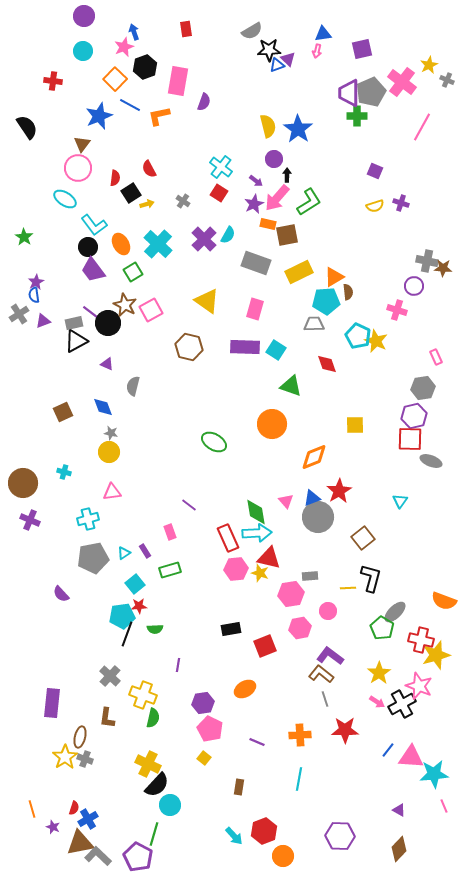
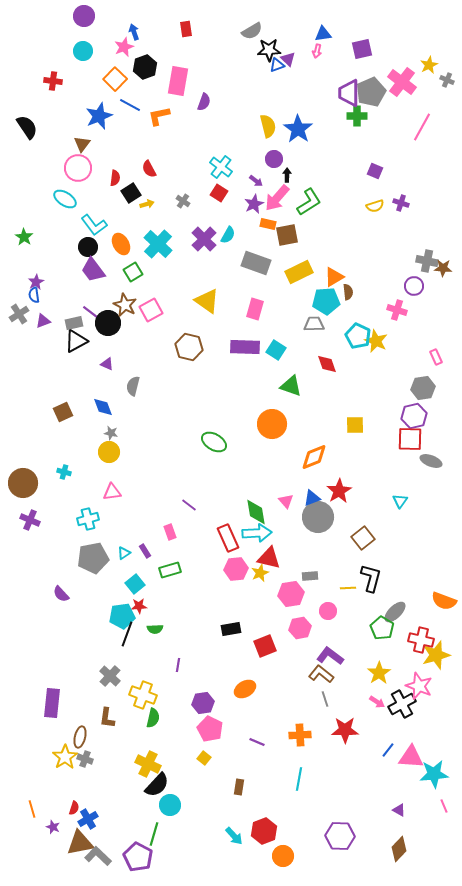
yellow star at (260, 573): rotated 30 degrees clockwise
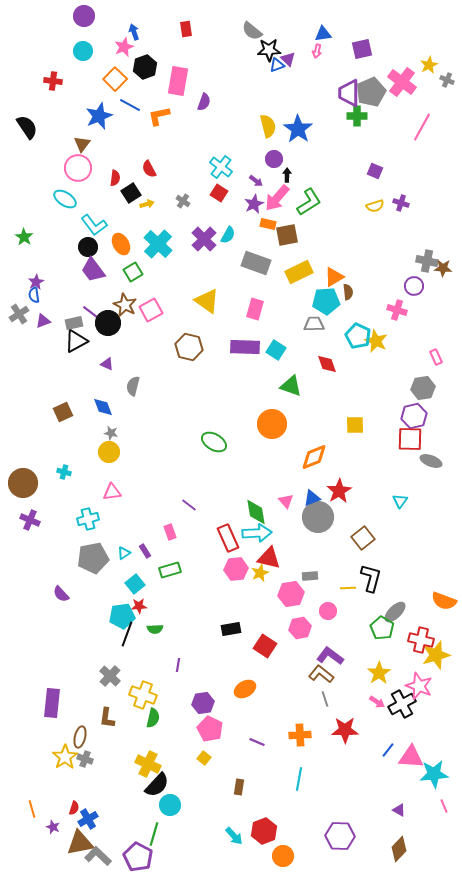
gray semicircle at (252, 31): rotated 70 degrees clockwise
red square at (265, 646): rotated 35 degrees counterclockwise
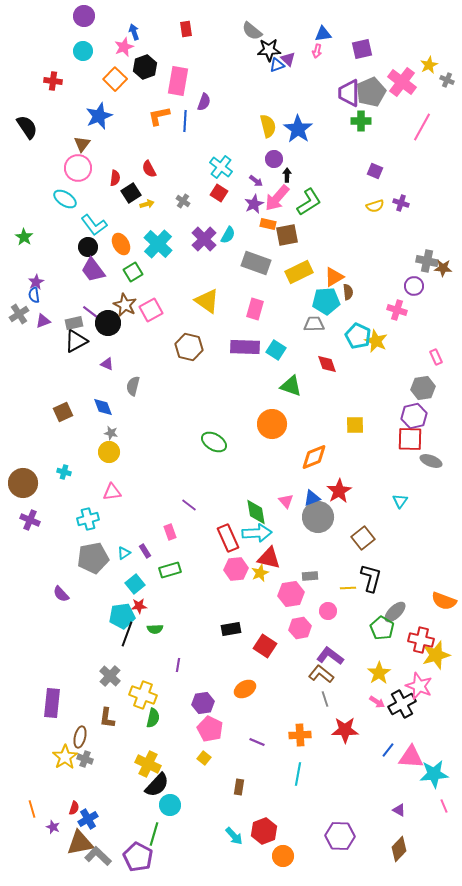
blue line at (130, 105): moved 55 px right, 16 px down; rotated 65 degrees clockwise
green cross at (357, 116): moved 4 px right, 5 px down
cyan line at (299, 779): moved 1 px left, 5 px up
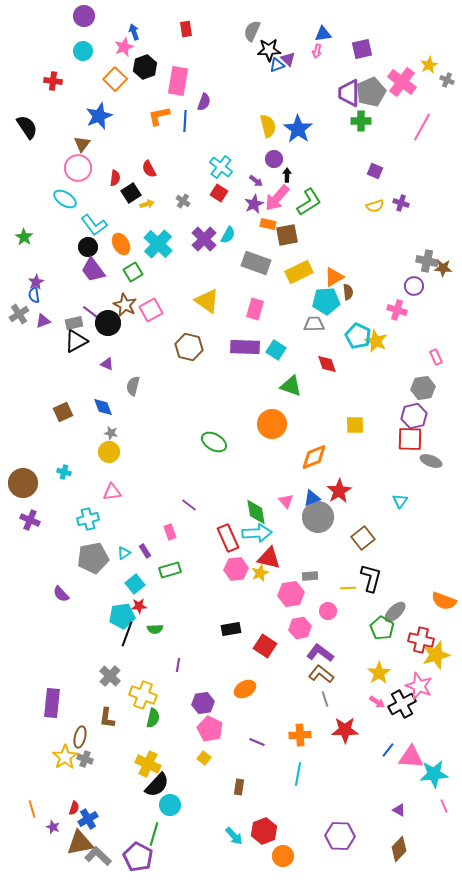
gray semicircle at (252, 31): rotated 75 degrees clockwise
purple L-shape at (330, 656): moved 10 px left, 3 px up
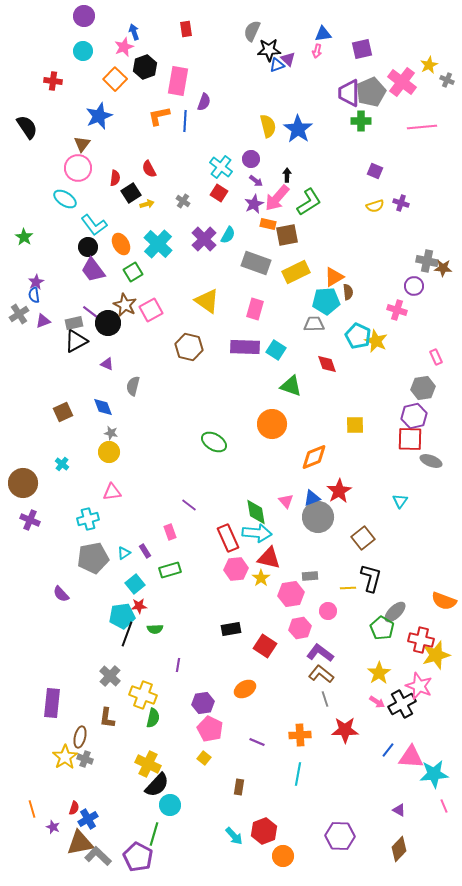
pink line at (422, 127): rotated 56 degrees clockwise
purple circle at (274, 159): moved 23 px left
yellow rectangle at (299, 272): moved 3 px left
cyan cross at (64, 472): moved 2 px left, 8 px up; rotated 24 degrees clockwise
cyan arrow at (257, 533): rotated 8 degrees clockwise
yellow star at (260, 573): moved 1 px right, 5 px down; rotated 12 degrees counterclockwise
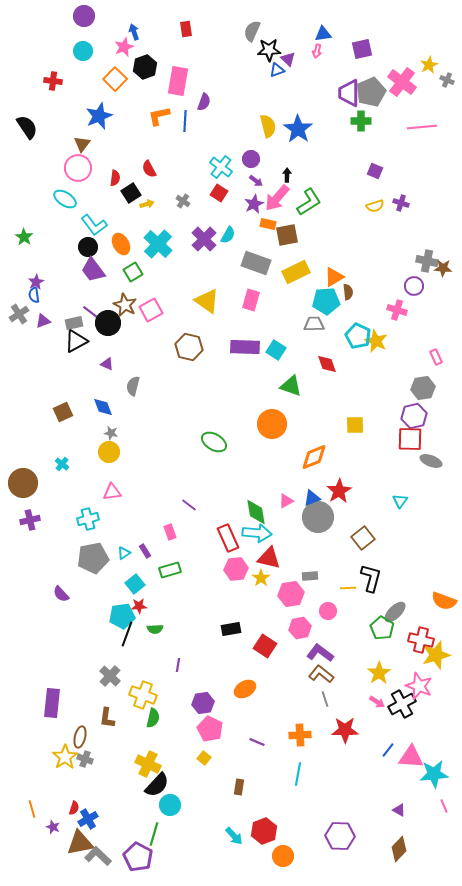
blue triangle at (277, 65): moved 5 px down
pink rectangle at (255, 309): moved 4 px left, 9 px up
pink triangle at (286, 501): rotated 42 degrees clockwise
purple cross at (30, 520): rotated 36 degrees counterclockwise
